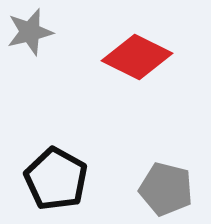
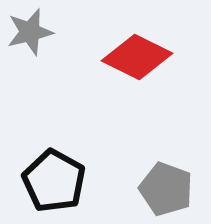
black pentagon: moved 2 px left, 2 px down
gray pentagon: rotated 6 degrees clockwise
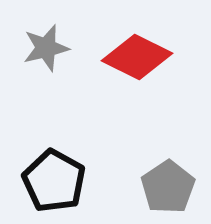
gray star: moved 16 px right, 16 px down
gray pentagon: moved 2 px right, 2 px up; rotated 18 degrees clockwise
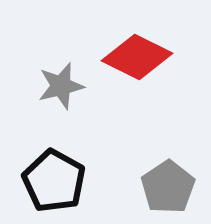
gray star: moved 15 px right, 38 px down
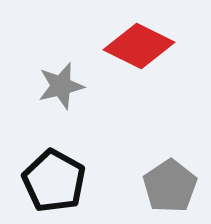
red diamond: moved 2 px right, 11 px up
gray pentagon: moved 2 px right, 1 px up
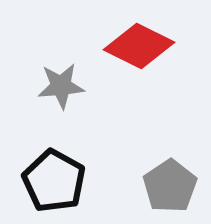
gray star: rotated 9 degrees clockwise
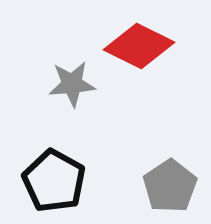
gray star: moved 11 px right, 2 px up
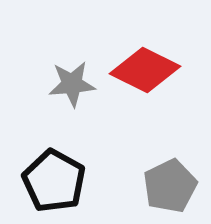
red diamond: moved 6 px right, 24 px down
gray pentagon: rotated 8 degrees clockwise
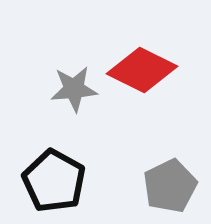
red diamond: moved 3 px left
gray star: moved 2 px right, 5 px down
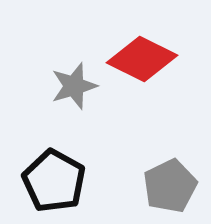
red diamond: moved 11 px up
gray star: moved 3 px up; rotated 12 degrees counterclockwise
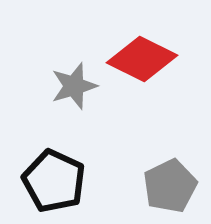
black pentagon: rotated 4 degrees counterclockwise
